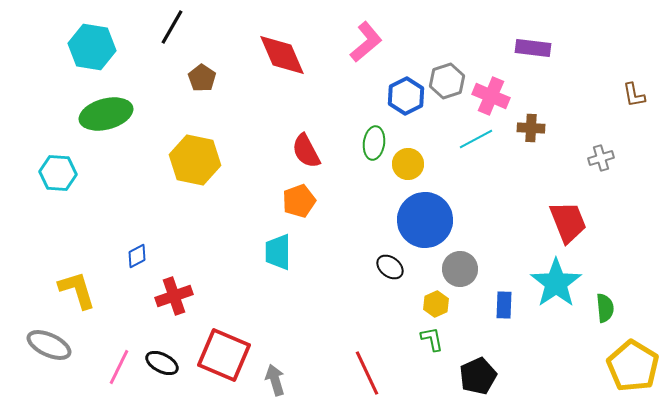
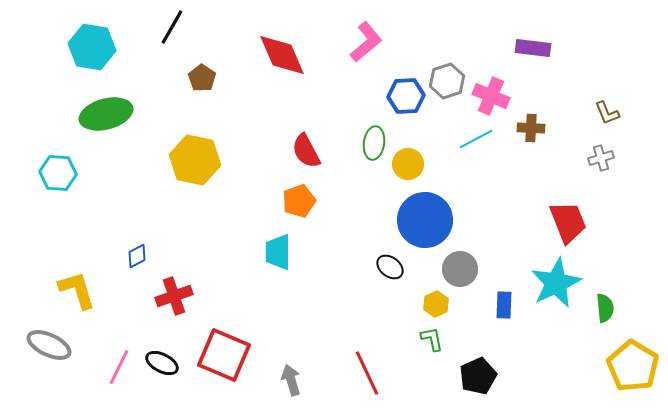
brown L-shape at (634, 95): moved 27 px left, 18 px down; rotated 12 degrees counterclockwise
blue hexagon at (406, 96): rotated 24 degrees clockwise
cyan star at (556, 283): rotated 9 degrees clockwise
gray arrow at (275, 380): moved 16 px right
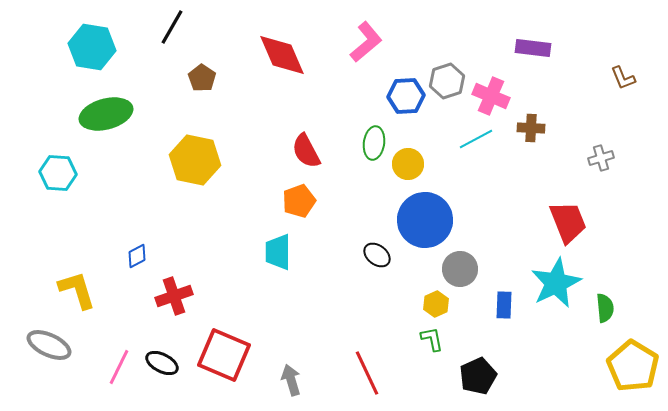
brown L-shape at (607, 113): moved 16 px right, 35 px up
black ellipse at (390, 267): moved 13 px left, 12 px up
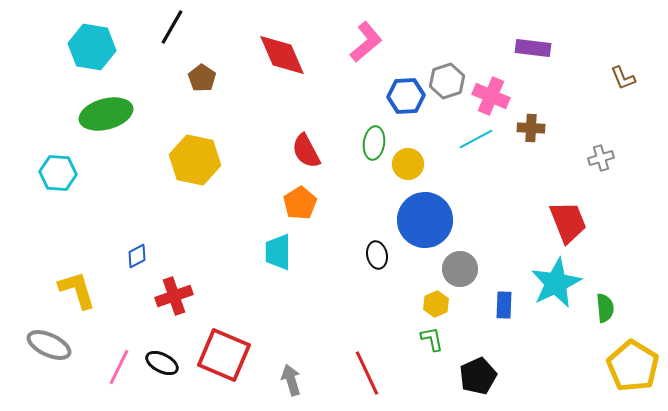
orange pentagon at (299, 201): moved 1 px right, 2 px down; rotated 12 degrees counterclockwise
black ellipse at (377, 255): rotated 40 degrees clockwise
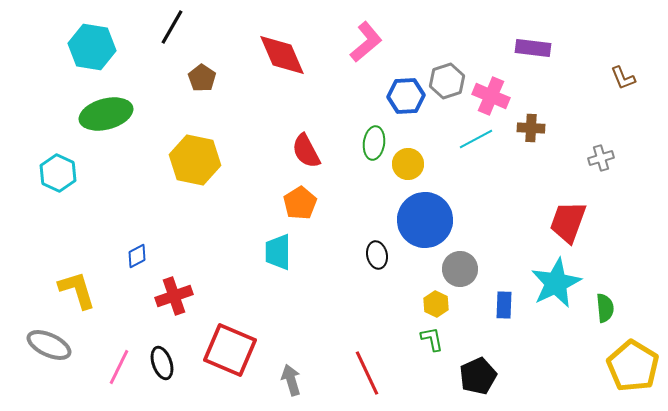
cyan hexagon at (58, 173): rotated 21 degrees clockwise
red trapezoid at (568, 222): rotated 138 degrees counterclockwise
yellow hexagon at (436, 304): rotated 10 degrees counterclockwise
red square at (224, 355): moved 6 px right, 5 px up
black ellipse at (162, 363): rotated 44 degrees clockwise
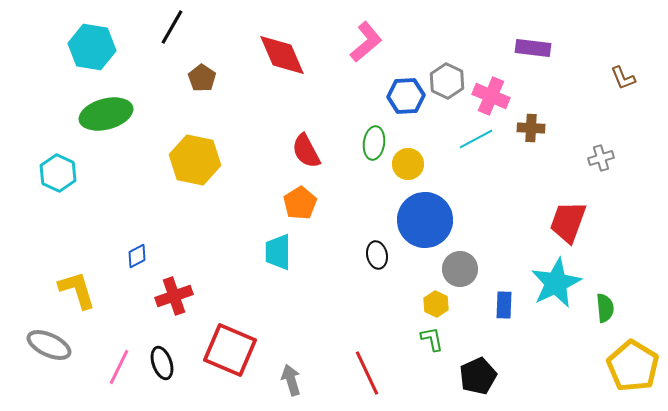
gray hexagon at (447, 81): rotated 16 degrees counterclockwise
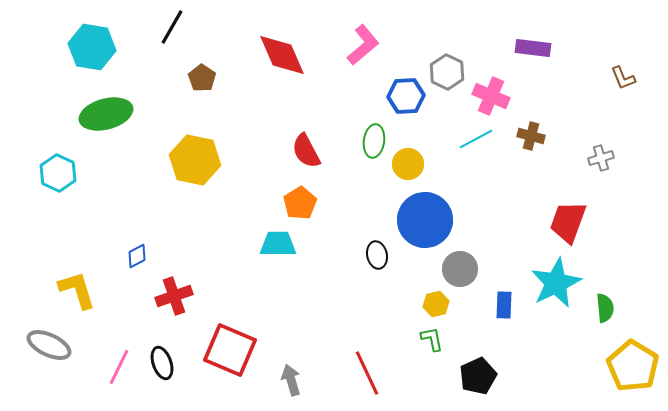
pink L-shape at (366, 42): moved 3 px left, 3 px down
gray hexagon at (447, 81): moved 9 px up
brown cross at (531, 128): moved 8 px down; rotated 12 degrees clockwise
green ellipse at (374, 143): moved 2 px up
cyan trapezoid at (278, 252): moved 8 px up; rotated 90 degrees clockwise
yellow hexagon at (436, 304): rotated 20 degrees clockwise
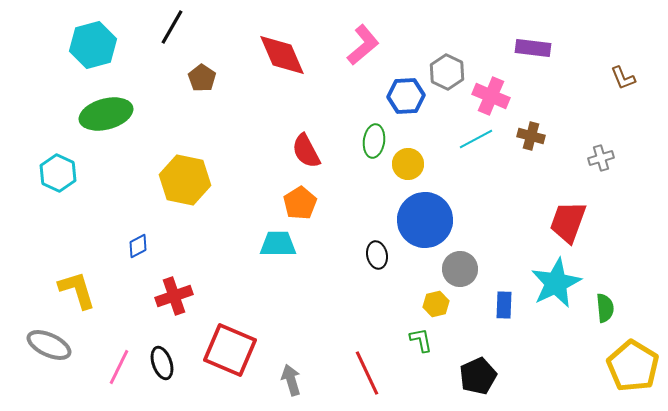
cyan hexagon at (92, 47): moved 1 px right, 2 px up; rotated 24 degrees counterclockwise
yellow hexagon at (195, 160): moved 10 px left, 20 px down
blue diamond at (137, 256): moved 1 px right, 10 px up
green L-shape at (432, 339): moved 11 px left, 1 px down
